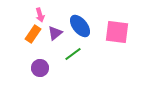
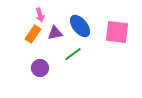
purple triangle: rotated 28 degrees clockwise
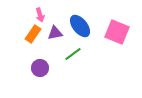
pink square: rotated 15 degrees clockwise
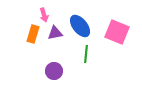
pink arrow: moved 4 px right
orange rectangle: rotated 18 degrees counterclockwise
green line: moved 13 px right; rotated 48 degrees counterclockwise
purple circle: moved 14 px right, 3 px down
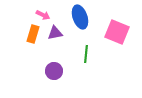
pink arrow: moved 1 px left; rotated 48 degrees counterclockwise
blue ellipse: moved 9 px up; rotated 20 degrees clockwise
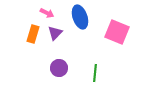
pink arrow: moved 4 px right, 2 px up
purple triangle: rotated 35 degrees counterclockwise
green line: moved 9 px right, 19 px down
purple circle: moved 5 px right, 3 px up
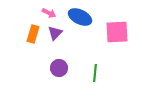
pink arrow: moved 2 px right
blue ellipse: rotated 45 degrees counterclockwise
pink square: rotated 25 degrees counterclockwise
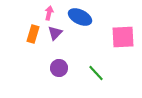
pink arrow: rotated 104 degrees counterclockwise
pink square: moved 6 px right, 5 px down
green line: moved 1 px right; rotated 48 degrees counterclockwise
